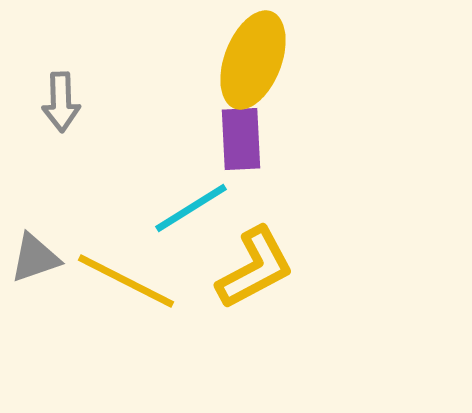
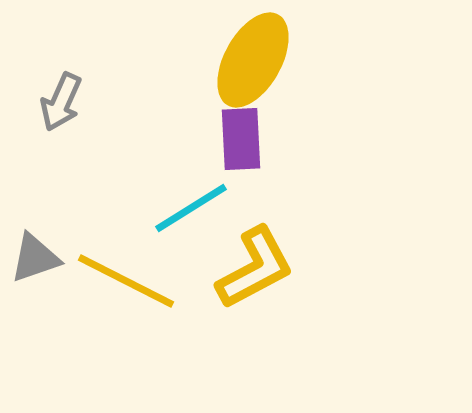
yellow ellipse: rotated 8 degrees clockwise
gray arrow: rotated 26 degrees clockwise
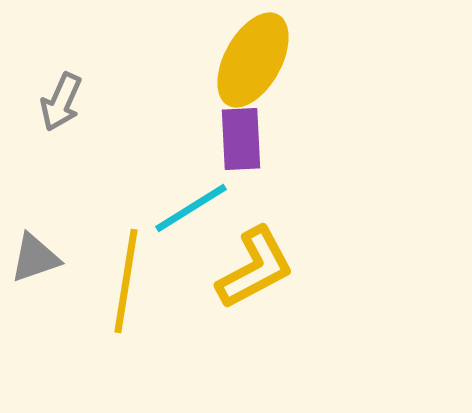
yellow line: rotated 72 degrees clockwise
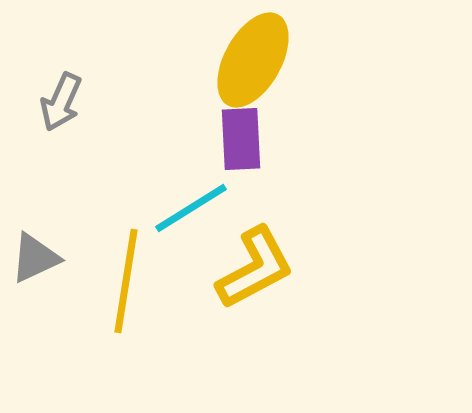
gray triangle: rotated 6 degrees counterclockwise
